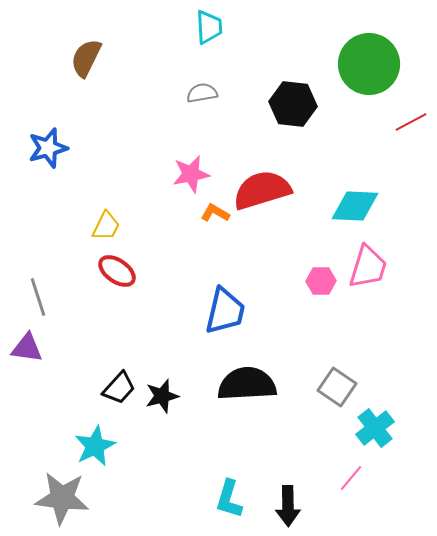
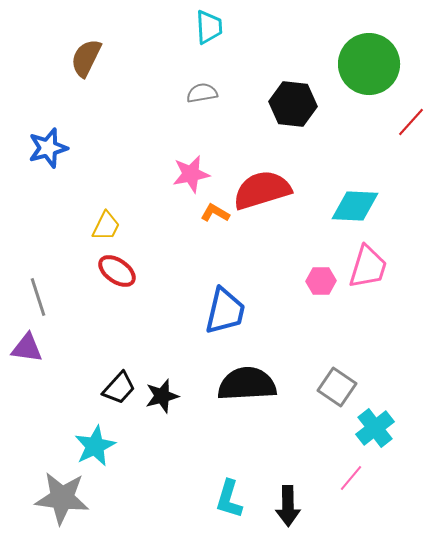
red line: rotated 20 degrees counterclockwise
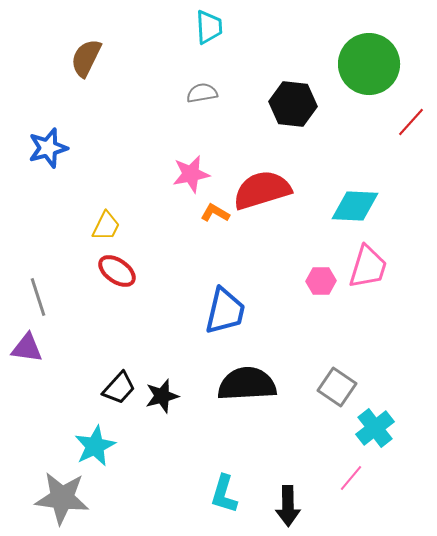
cyan L-shape: moved 5 px left, 5 px up
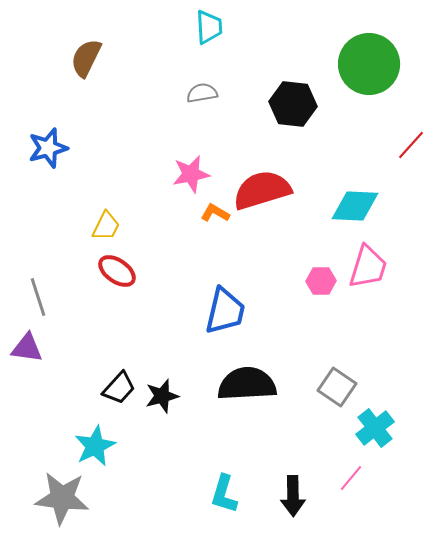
red line: moved 23 px down
black arrow: moved 5 px right, 10 px up
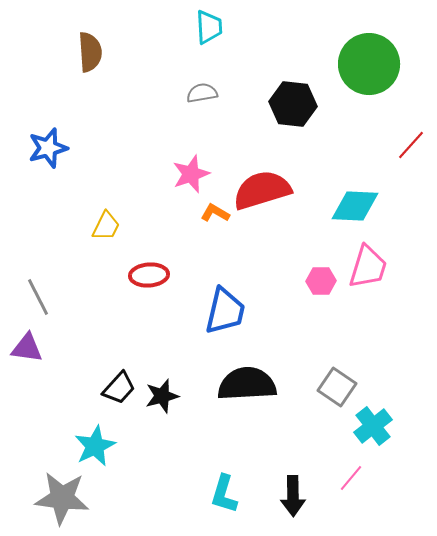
brown semicircle: moved 4 px right, 6 px up; rotated 150 degrees clockwise
pink star: rotated 9 degrees counterclockwise
red ellipse: moved 32 px right, 4 px down; rotated 39 degrees counterclockwise
gray line: rotated 9 degrees counterclockwise
cyan cross: moved 2 px left, 2 px up
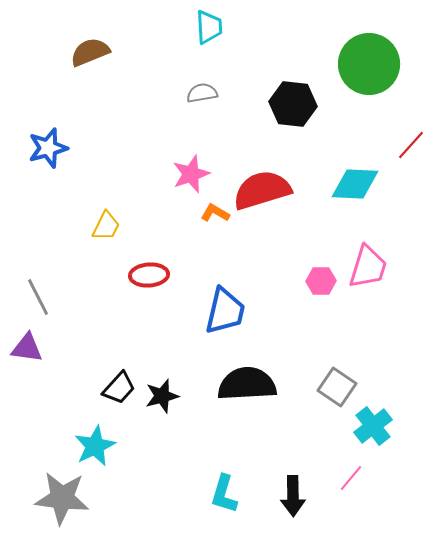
brown semicircle: rotated 108 degrees counterclockwise
cyan diamond: moved 22 px up
